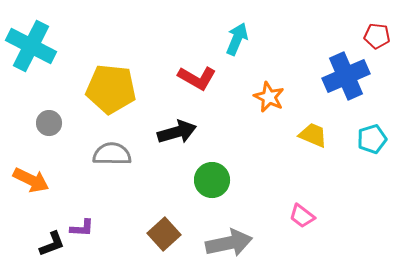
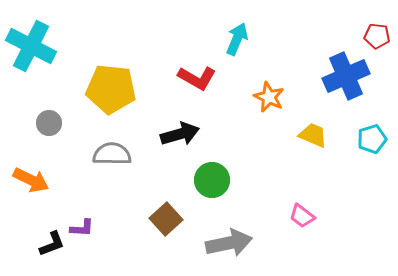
black arrow: moved 3 px right, 2 px down
brown square: moved 2 px right, 15 px up
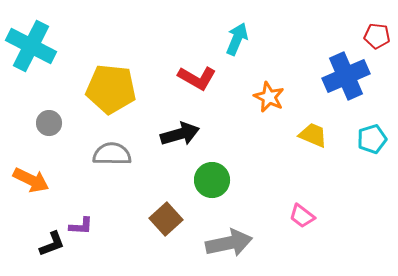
purple L-shape: moved 1 px left, 2 px up
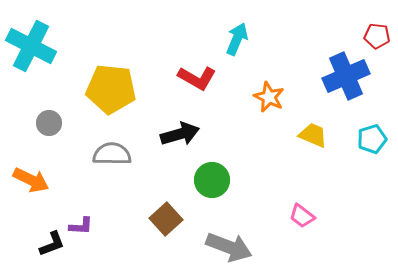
gray arrow: moved 4 px down; rotated 33 degrees clockwise
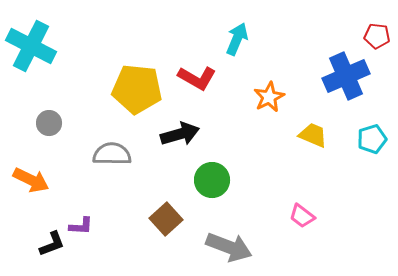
yellow pentagon: moved 26 px right
orange star: rotated 20 degrees clockwise
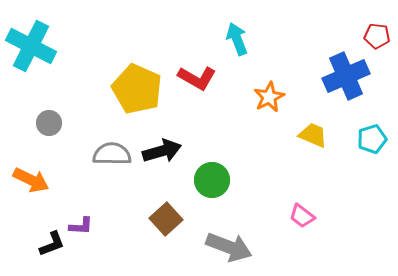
cyan arrow: rotated 44 degrees counterclockwise
yellow pentagon: rotated 18 degrees clockwise
black arrow: moved 18 px left, 17 px down
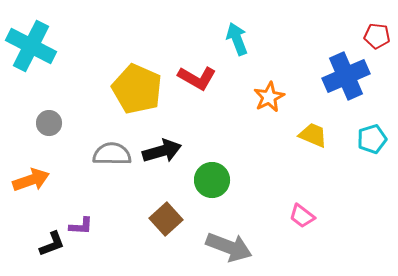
orange arrow: rotated 45 degrees counterclockwise
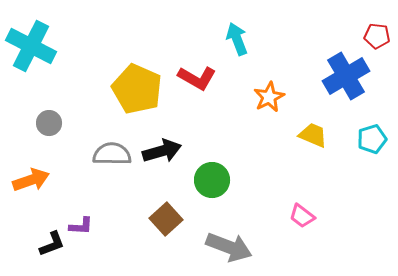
blue cross: rotated 6 degrees counterclockwise
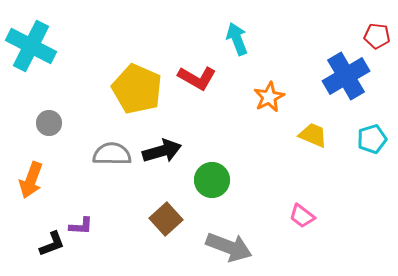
orange arrow: rotated 129 degrees clockwise
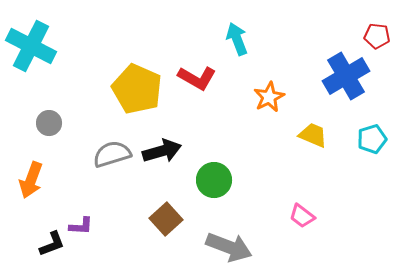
gray semicircle: rotated 18 degrees counterclockwise
green circle: moved 2 px right
